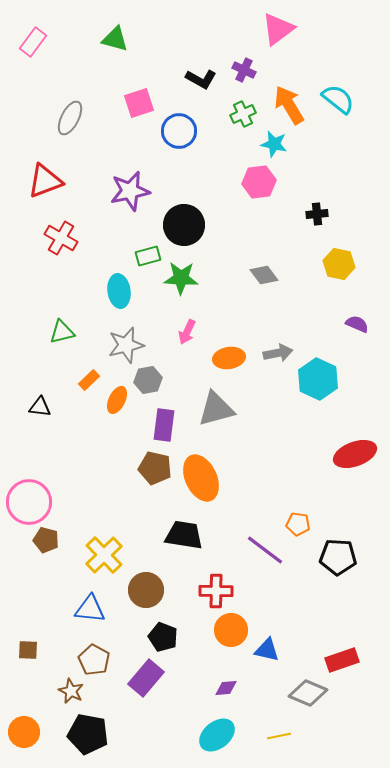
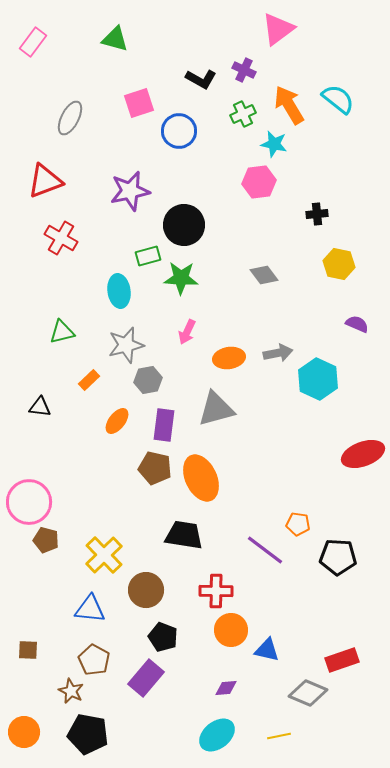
orange ellipse at (117, 400): moved 21 px down; rotated 12 degrees clockwise
red ellipse at (355, 454): moved 8 px right
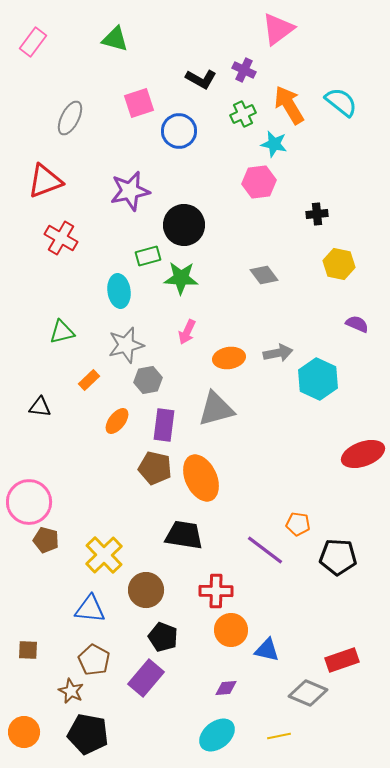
cyan semicircle at (338, 99): moved 3 px right, 3 px down
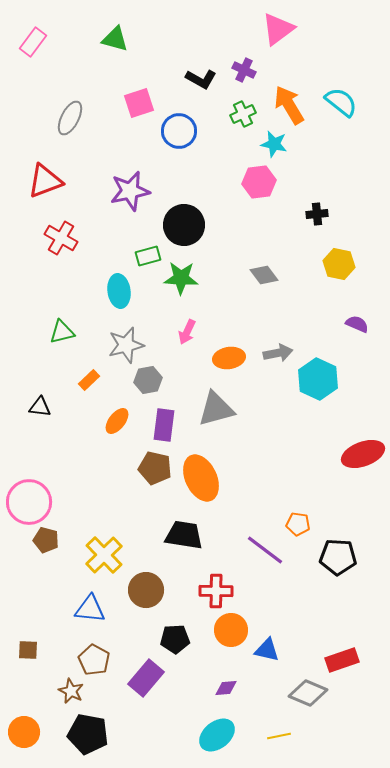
black pentagon at (163, 637): moved 12 px right, 2 px down; rotated 24 degrees counterclockwise
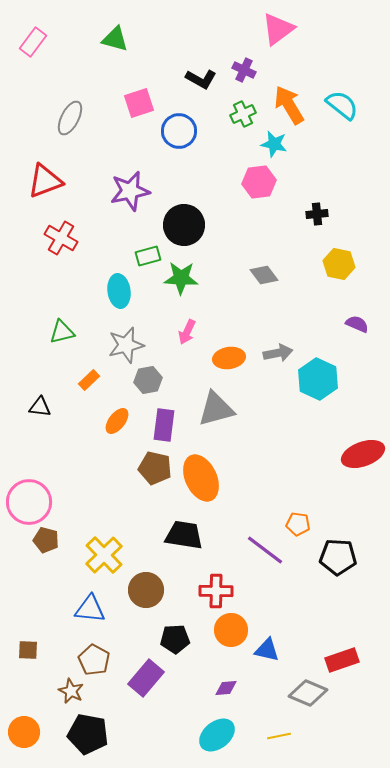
cyan semicircle at (341, 102): moved 1 px right, 3 px down
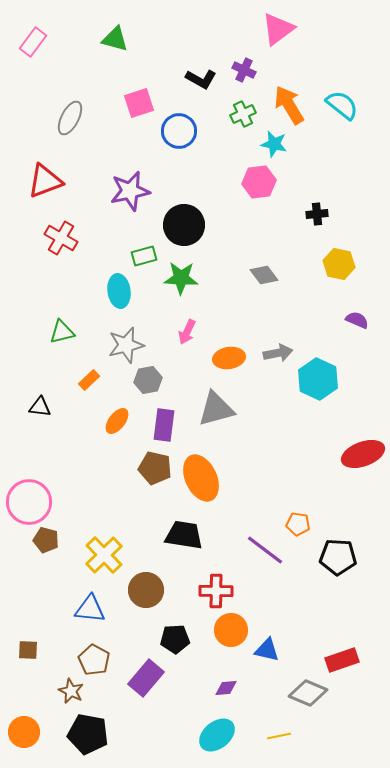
green rectangle at (148, 256): moved 4 px left
purple semicircle at (357, 324): moved 4 px up
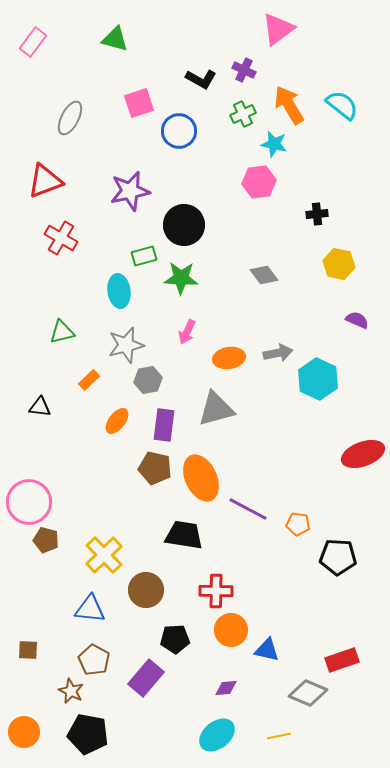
purple line at (265, 550): moved 17 px left, 41 px up; rotated 9 degrees counterclockwise
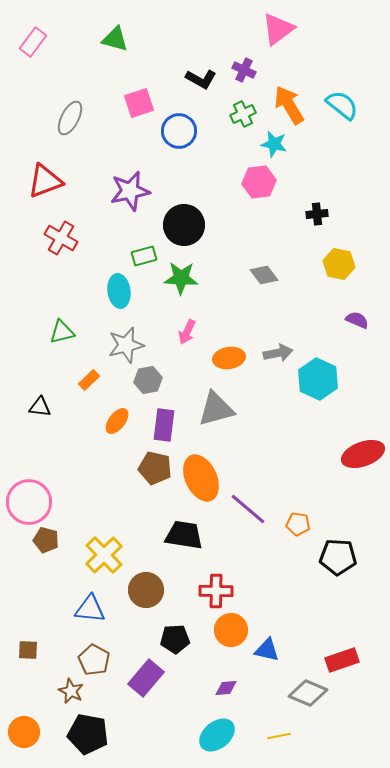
purple line at (248, 509): rotated 12 degrees clockwise
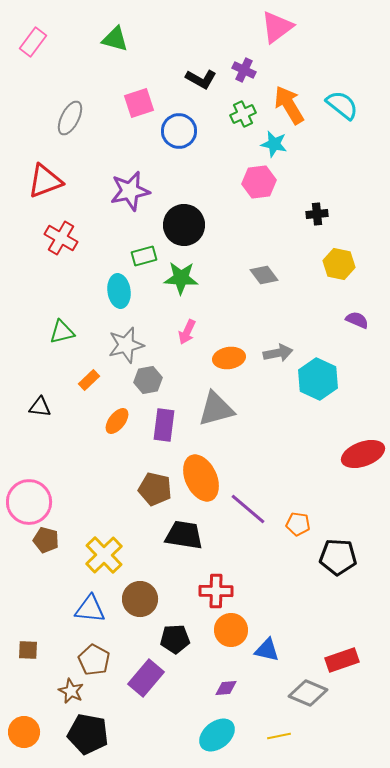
pink triangle at (278, 29): moved 1 px left, 2 px up
brown pentagon at (155, 468): moved 21 px down
brown circle at (146, 590): moved 6 px left, 9 px down
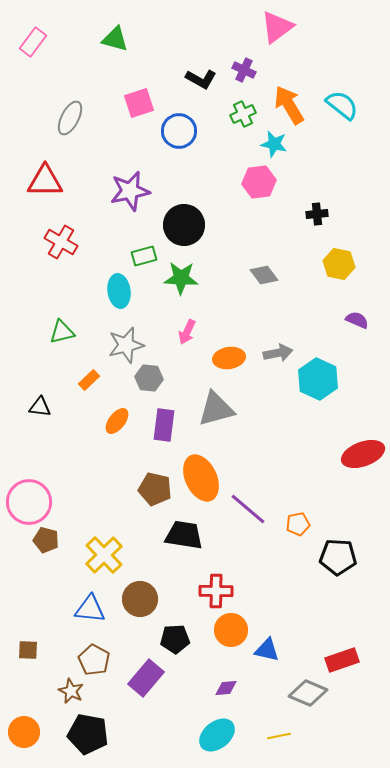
red triangle at (45, 181): rotated 21 degrees clockwise
red cross at (61, 238): moved 4 px down
gray hexagon at (148, 380): moved 1 px right, 2 px up; rotated 16 degrees clockwise
orange pentagon at (298, 524): rotated 20 degrees counterclockwise
